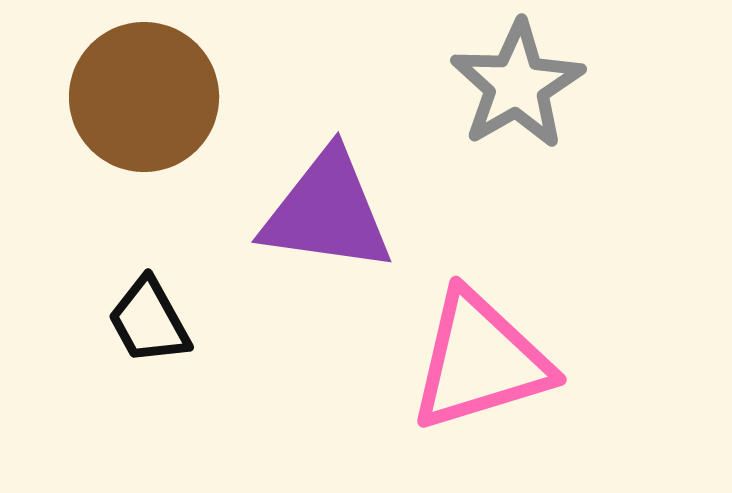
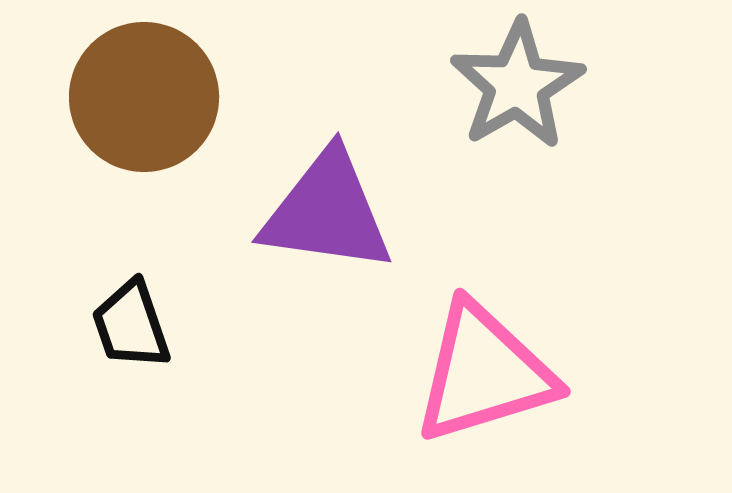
black trapezoid: moved 18 px left, 4 px down; rotated 10 degrees clockwise
pink triangle: moved 4 px right, 12 px down
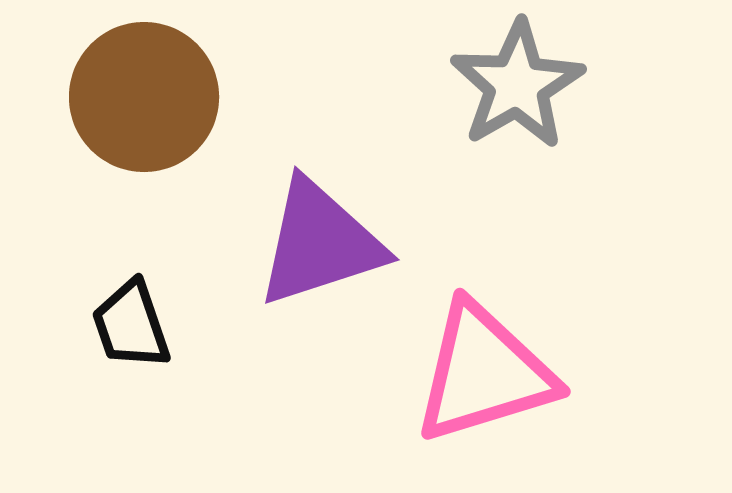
purple triangle: moved 7 px left, 31 px down; rotated 26 degrees counterclockwise
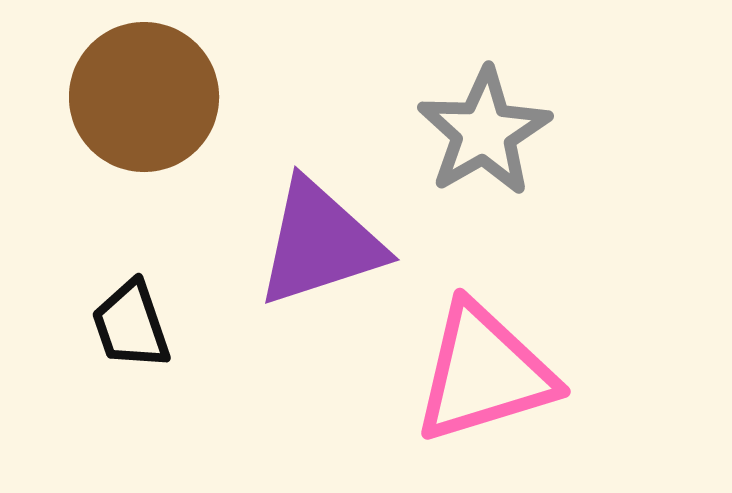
gray star: moved 33 px left, 47 px down
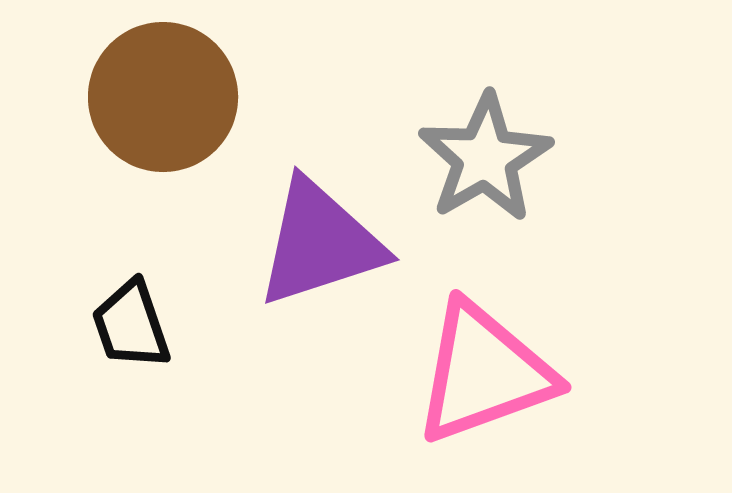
brown circle: moved 19 px right
gray star: moved 1 px right, 26 px down
pink triangle: rotated 3 degrees counterclockwise
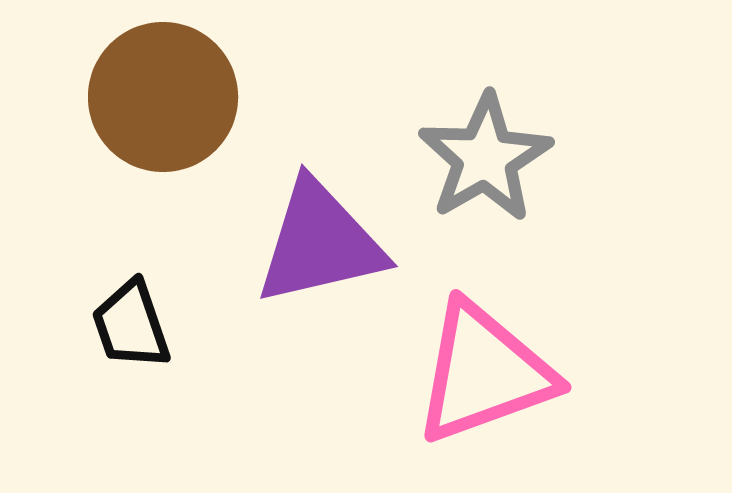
purple triangle: rotated 5 degrees clockwise
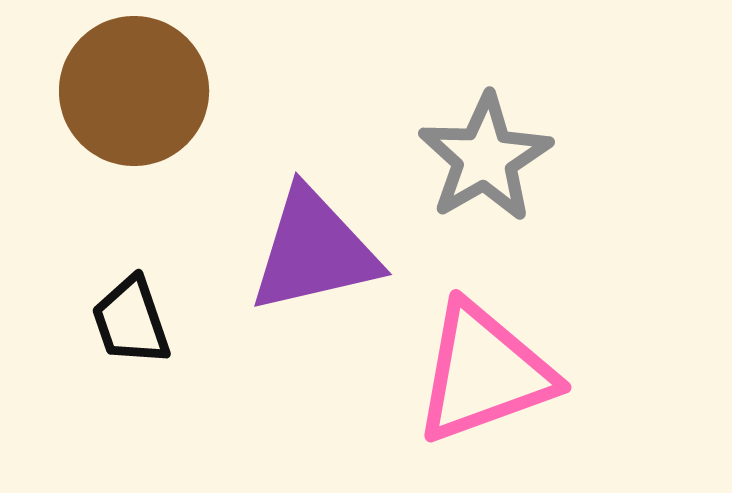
brown circle: moved 29 px left, 6 px up
purple triangle: moved 6 px left, 8 px down
black trapezoid: moved 4 px up
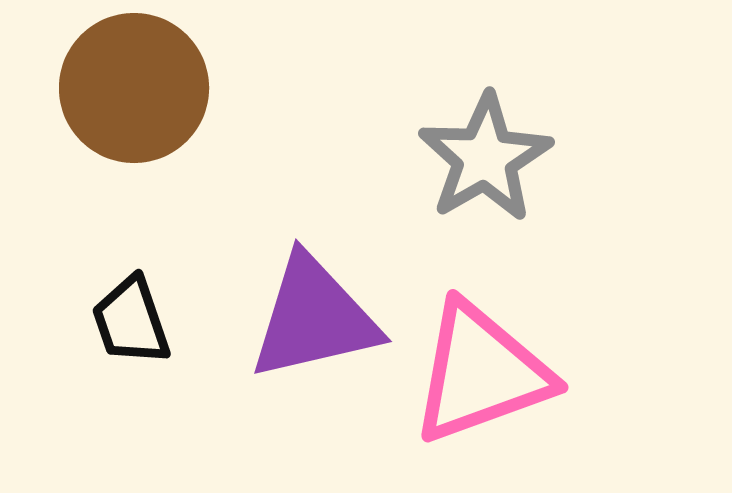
brown circle: moved 3 px up
purple triangle: moved 67 px down
pink triangle: moved 3 px left
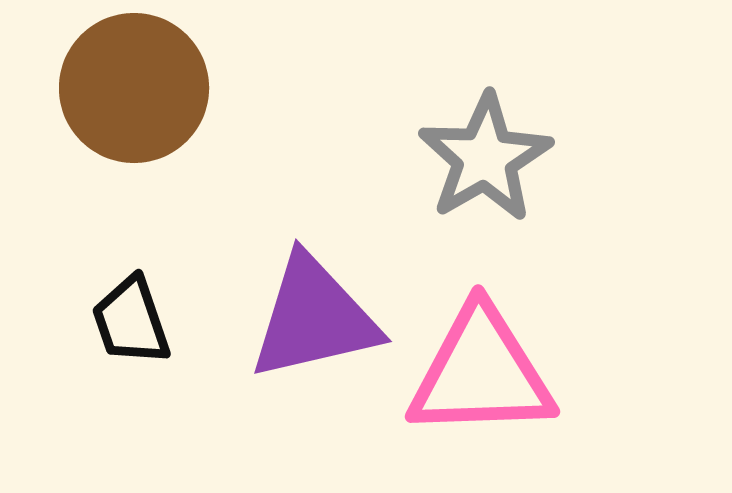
pink triangle: rotated 18 degrees clockwise
